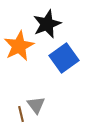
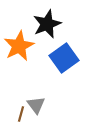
brown line: rotated 28 degrees clockwise
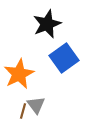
orange star: moved 28 px down
brown line: moved 2 px right, 3 px up
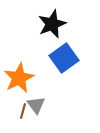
black star: moved 5 px right
orange star: moved 4 px down
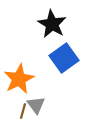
black star: rotated 20 degrees counterclockwise
orange star: moved 1 px down
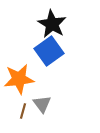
blue square: moved 15 px left, 7 px up
orange star: rotated 20 degrees clockwise
gray triangle: moved 6 px right, 1 px up
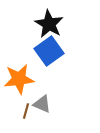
black star: moved 3 px left
gray triangle: rotated 30 degrees counterclockwise
brown line: moved 3 px right
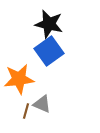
black star: rotated 16 degrees counterclockwise
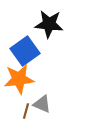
black star: rotated 8 degrees counterclockwise
blue square: moved 24 px left
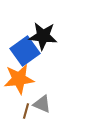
black star: moved 6 px left, 12 px down
